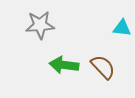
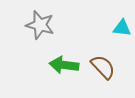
gray star: rotated 20 degrees clockwise
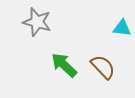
gray star: moved 3 px left, 3 px up
green arrow: rotated 36 degrees clockwise
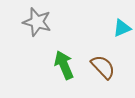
cyan triangle: rotated 30 degrees counterclockwise
green arrow: rotated 24 degrees clockwise
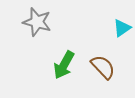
cyan triangle: rotated 12 degrees counterclockwise
green arrow: rotated 128 degrees counterclockwise
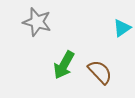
brown semicircle: moved 3 px left, 5 px down
